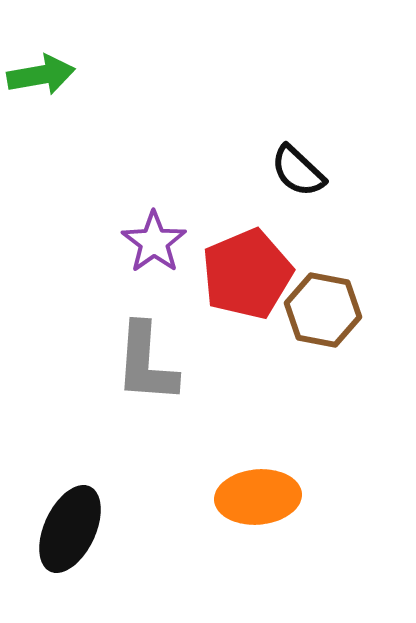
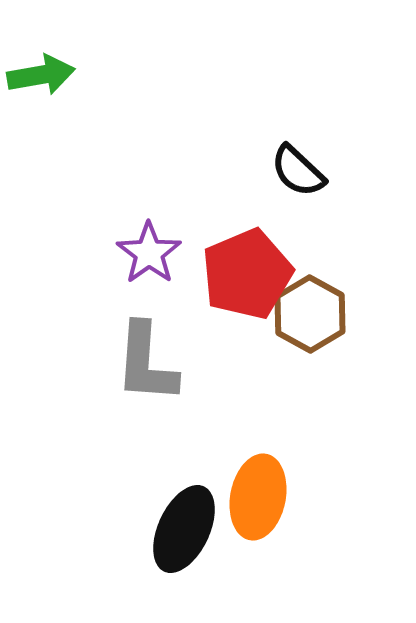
purple star: moved 5 px left, 11 px down
brown hexagon: moved 13 px left, 4 px down; rotated 18 degrees clockwise
orange ellipse: rotated 74 degrees counterclockwise
black ellipse: moved 114 px right
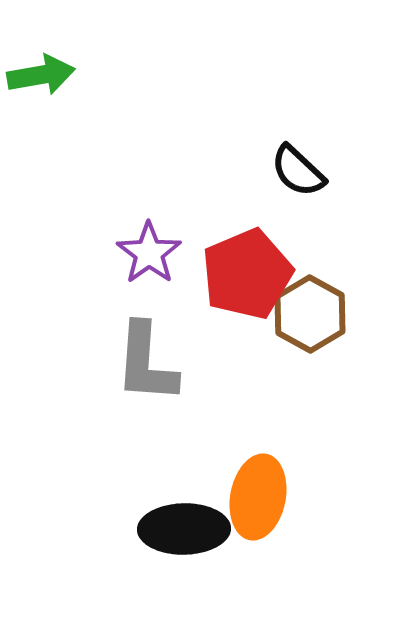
black ellipse: rotated 64 degrees clockwise
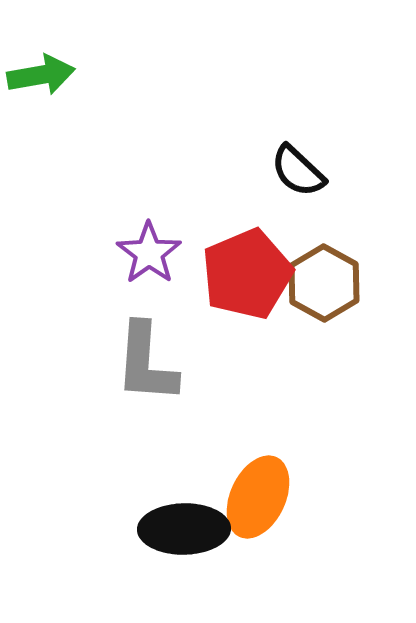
brown hexagon: moved 14 px right, 31 px up
orange ellipse: rotated 14 degrees clockwise
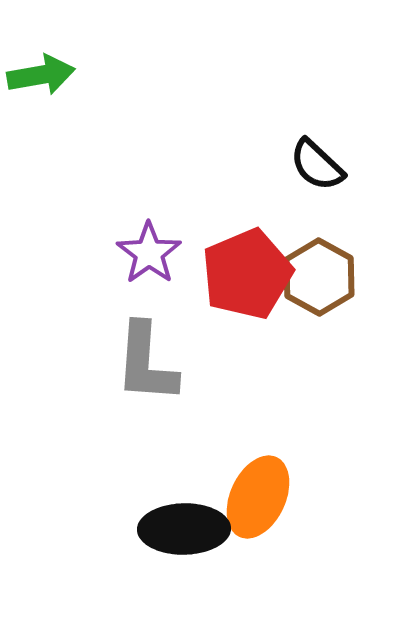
black semicircle: moved 19 px right, 6 px up
brown hexagon: moved 5 px left, 6 px up
